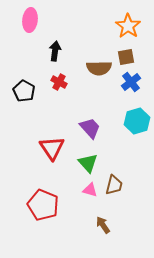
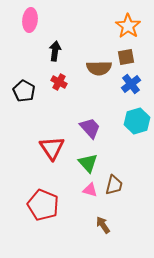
blue cross: moved 2 px down
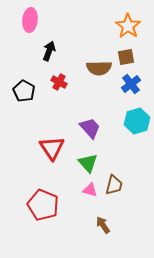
black arrow: moved 6 px left; rotated 12 degrees clockwise
